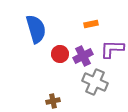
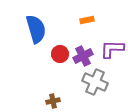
orange rectangle: moved 4 px left, 4 px up
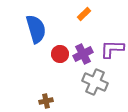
orange rectangle: moved 3 px left, 6 px up; rotated 32 degrees counterclockwise
purple cross: moved 2 px up
brown cross: moved 7 px left
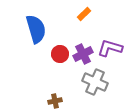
purple L-shape: moved 2 px left, 1 px up; rotated 15 degrees clockwise
brown cross: moved 9 px right
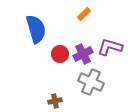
purple L-shape: moved 1 px up
gray cross: moved 4 px left
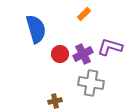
gray cross: moved 1 px down; rotated 15 degrees counterclockwise
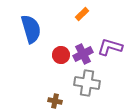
orange rectangle: moved 2 px left
blue semicircle: moved 5 px left
red circle: moved 1 px right, 1 px down
gray cross: moved 4 px left
brown cross: rotated 24 degrees clockwise
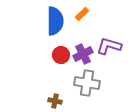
blue semicircle: moved 24 px right, 8 px up; rotated 16 degrees clockwise
purple L-shape: moved 1 px left, 1 px up
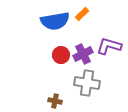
blue semicircle: rotated 80 degrees clockwise
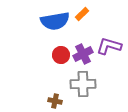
gray cross: moved 4 px left, 1 px down; rotated 10 degrees counterclockwise
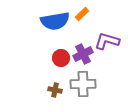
purple L-shape: moved 2 px left, 5 px up
red circle: moved 3 px down
brown cross: moved 11 px up
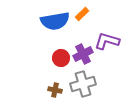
gray cross: rotated 15 degrees counterclockwise
